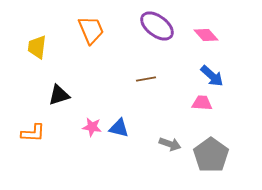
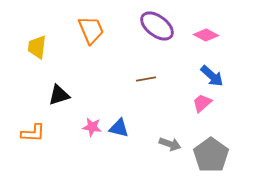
pink diamond: rotated 20 degrees counterclockwise
pink trapezoid: rotated 45 degrees counterclockwise
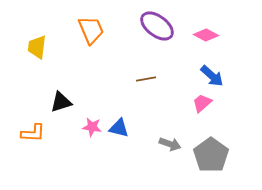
black triangle: moved 2 px right, 7 px down
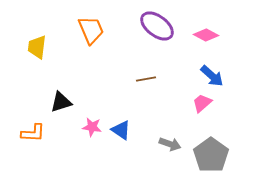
blue triangle: moved 2 px right, 2 px down; rotated 20 degrees clockwise
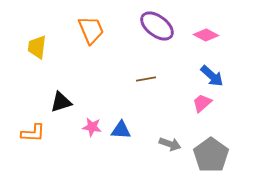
blue triangle: rotated 30 degrees counterclockwise
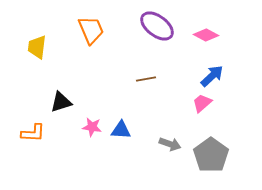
blue arrow: rotated 85 degrees counterclockwise
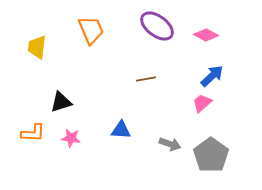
pink star: moved 21 px left, 11 px down
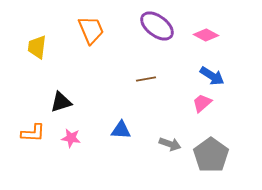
blue arrow: rotated 75 degrees clockwise
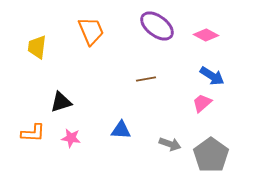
orange trapezoid: moved 1 px down
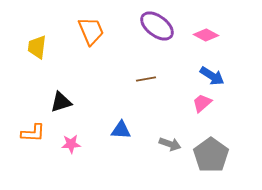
pink star: moved 6 px down; rotated 12 degrees counterclockwise
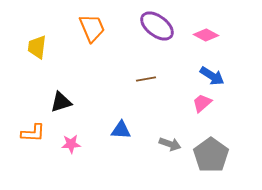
orange trapezoid: moved 1 px right, 3 px up
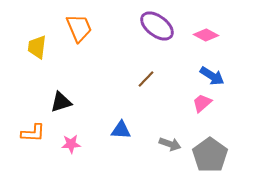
orange trapezoid: moved 13 px left
brown line: rotated 36 degrees counterclockwise
gray pentagon: moved 1 px left
